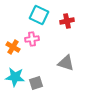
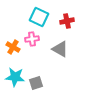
cyan square: moved 2 px down
gray triangle: moved 6 px left, 14 px up; rotated 12 degrees clockwise
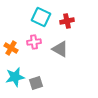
cyan square: moved 2 px right
pink cross: moved 2 px right, 3 px down
orange cross: moved 2 px left, 1 px down
cyan star: rotated 18 degrees counterclockwise
